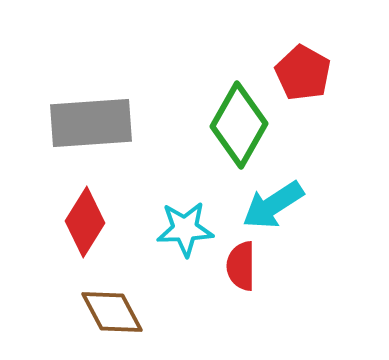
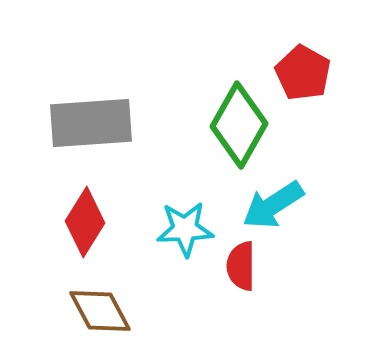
brown diamond: moved 12 px left, 1 px up
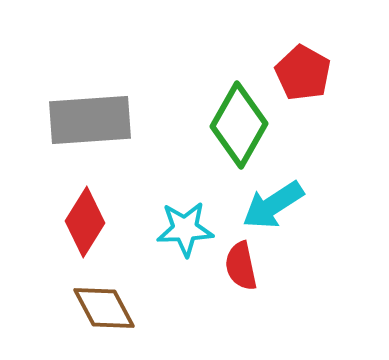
gray rectangle: moved 1 px left, 3 px up
red semicircle: rotated 12 degrees counterclockwise
brown diamond: moved 4 px right, 3 px up
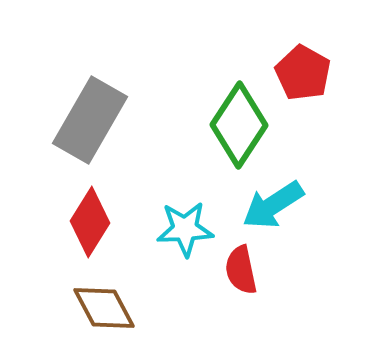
gray rectangle: rotated 56 degrees counterclockwise
green diamond: rotated 4 degrees clockwise
red diamond: moved 5 px right
red semicircle: moved 4 px down
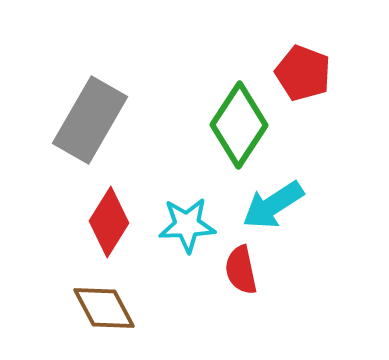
red pentagon: rotated 8 degrees counterclockwise
red diamond: moved 19 px right
cyan star: moved 2 px right, 4 px up
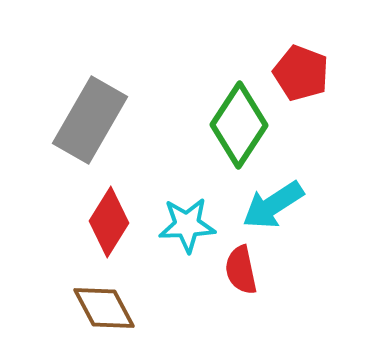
red pentagon: moved 2 px left
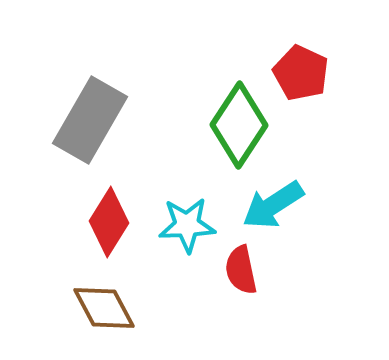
red pentagon: rotated 4 degrees clockwise
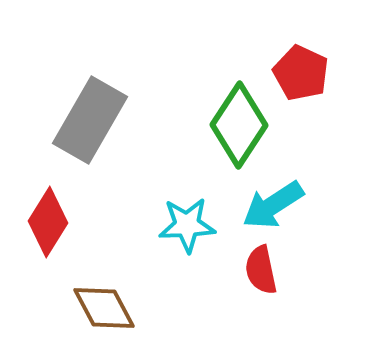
red diamond: moved 61 px left
red semicircle: moved 20 px right
